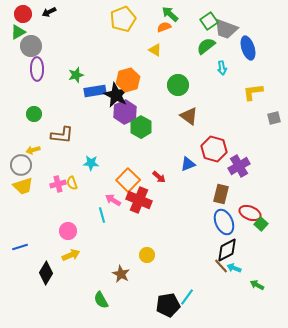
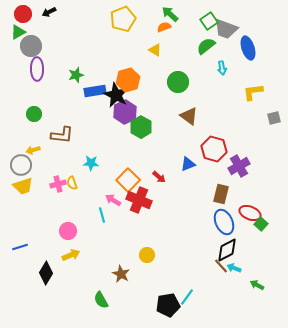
green circle at (178, 85): moved 3 px up
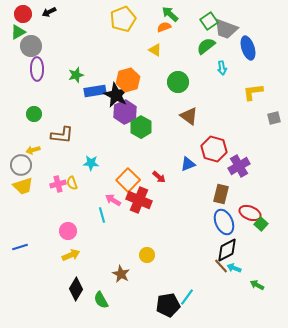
black diamond at (46, 273): moved 30 px right, 16 px down
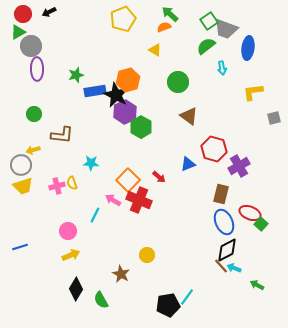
blue ellipse at (248, 48): rotated 25 degrees clockwise
pink cross at (58, 184): moved 1 px left, 2 px down
cyan line at (102, 215): moved 7 px left; rotated 42 degrees clockwise
